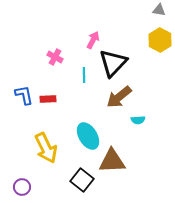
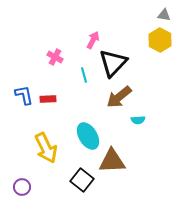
gray triangle: moved 5 px right, 5 px down
cyan line: rotated 14 degrees counterclockwise
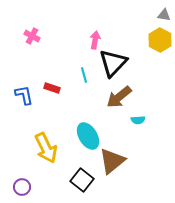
pink arrow: moved 2 px right; rotated 18 degrees counterclockwise
pink cross: moved 23 px left, 21 px up
red rectangle: moved 4 px right, 11 px up; rotated 21 degrees clockwise
brown triangle: rotated 36 degrees counterclockwise
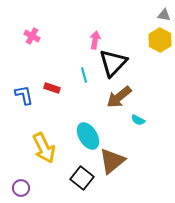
cyan semicircle: rotated 32 degrees clockwise
yellow arrow: moved 2 px left
black square: moved 2 px up
purple circle: moved 1 px left, 1 px down
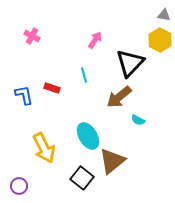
pink arrow: rotated 24 degrees clockwise
black triangle: moved 17 px right
purple circle: moved 2 px left, 2 px up
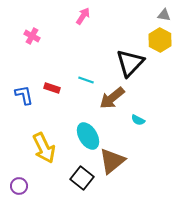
pink arrow: moved 12 px left, 24 px up
cyan line: moved 2 px right, 5 px down; rotated 56 degrees counterclockwise
brown arrow: moved 7 px left, 1 px down
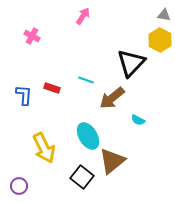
black triangle: moved 1 px right
blue L-shape: rotated 15 degrees clockwise
black square: moved 1 px up
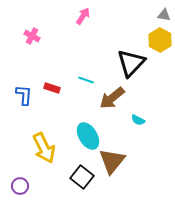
brown triangle: rotated 12 degrees counterclockwise
purple circle: moved 1 px right
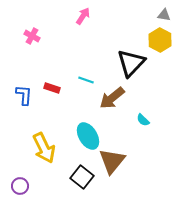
cyan semicircle: moved 5 px right; rotated 16 degrees clockwise
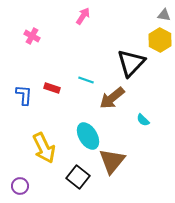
black square: moved 4 px left
